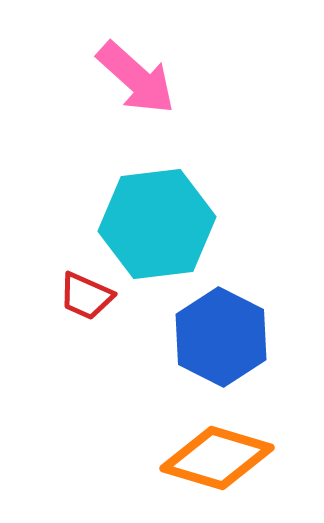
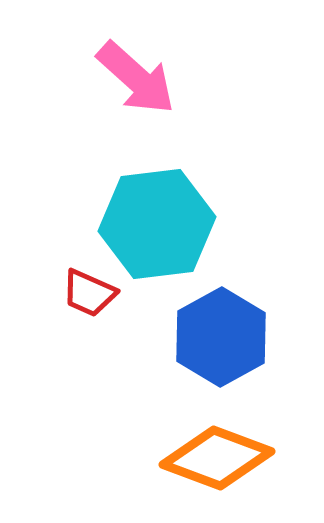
red trapezoid: moved 3 px right, 3 px up
blue hexagon: rotated 4 degrees clockwise
orange diamond: rotated 4 degrees clockwise
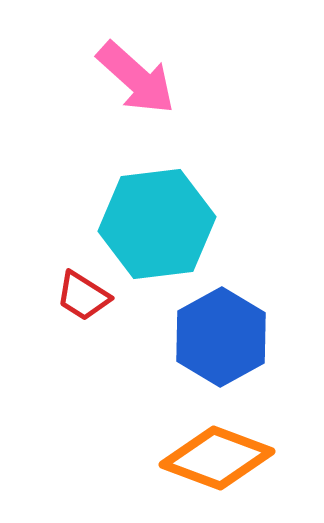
red trapezoid: moved 6 px left, 3 px down; rotated 8 degrees clockwise
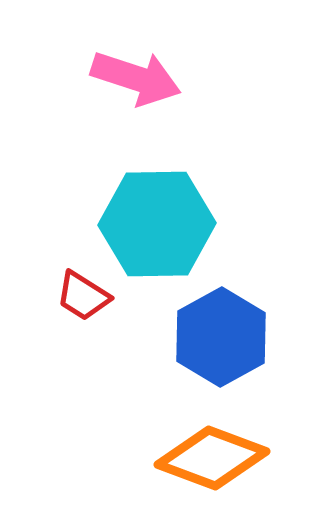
pink arrow: rotated 24 degrees counterclockwise
cyan hexagon: rotated 6 degrees clockwise
orange diamond: moved 5 px left
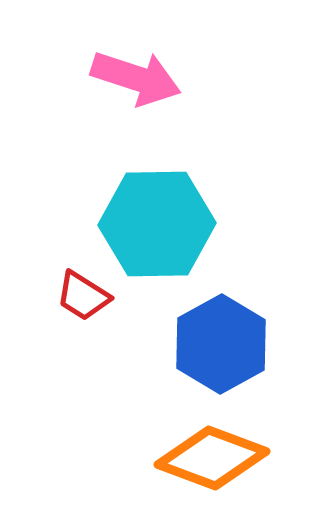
blue hexagon: moved 7 px down
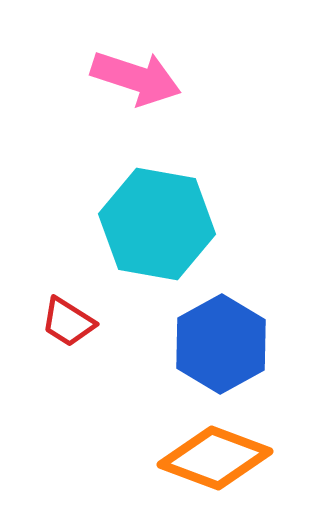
cyan hexagon: rotated 11 degrees clockwise
red trapezoid: moved 15 px left, 26 px down
orange diamond: moved 3 px right
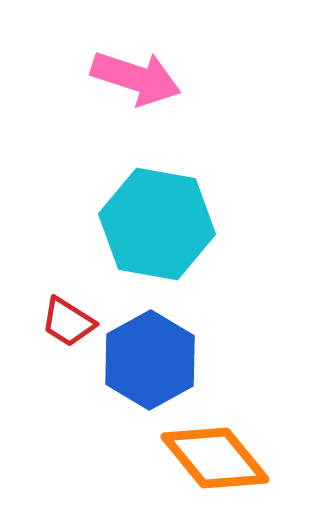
blue hexagon: moved 71 px left, 16 px down
orange diamond: rotated 30 degrees clockwise
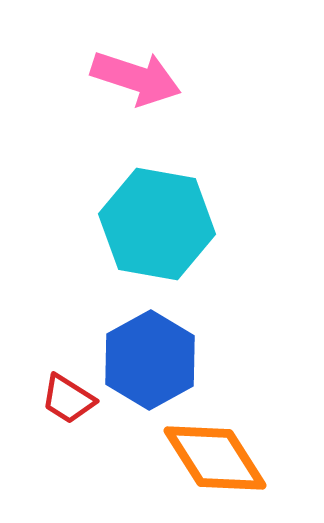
red trapezoid: moved 77 px down
orange diamond: rotated 7 degrees clockwise
